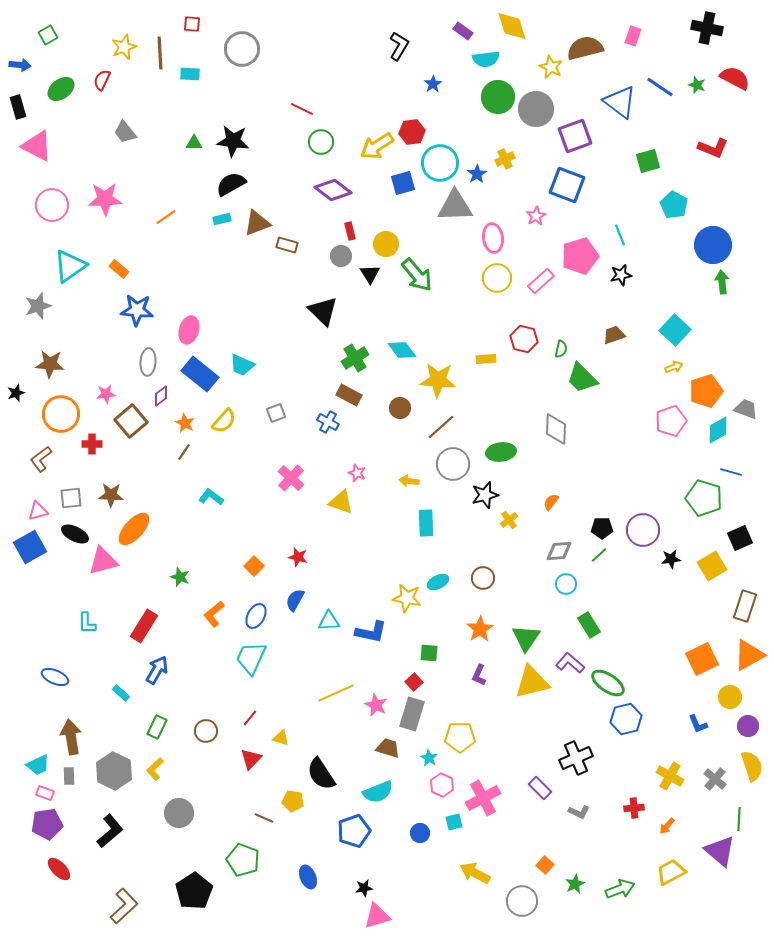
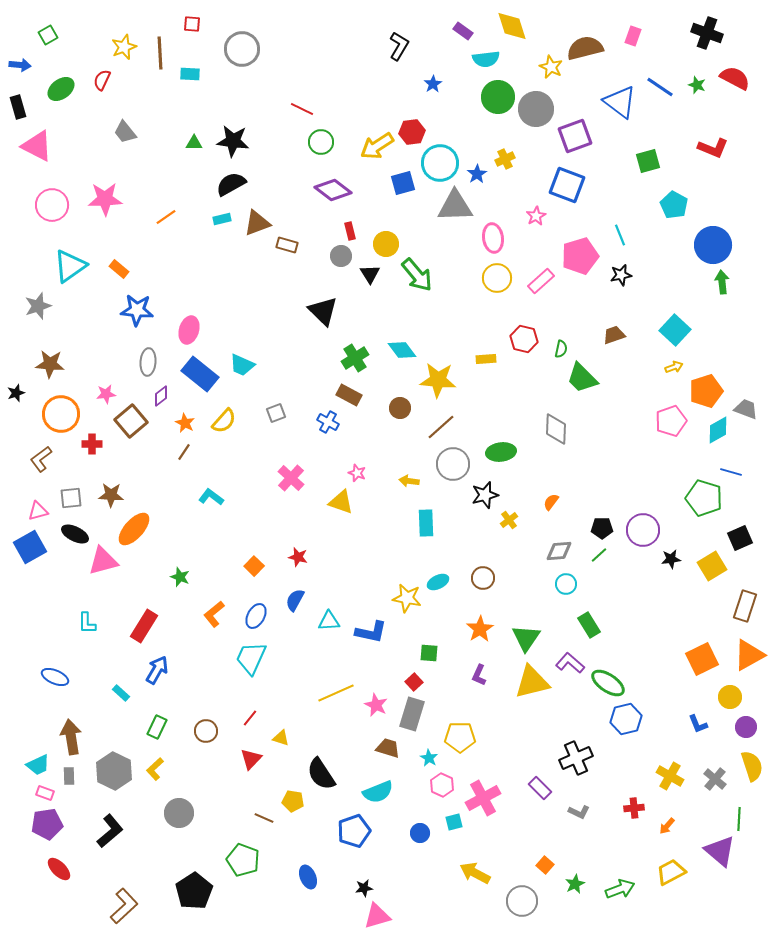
black cross at (707, 28): moved 5 px down; rotated 8 degrees clockwise
purple circle at (748, 726): moved 2 px left, 1 px down
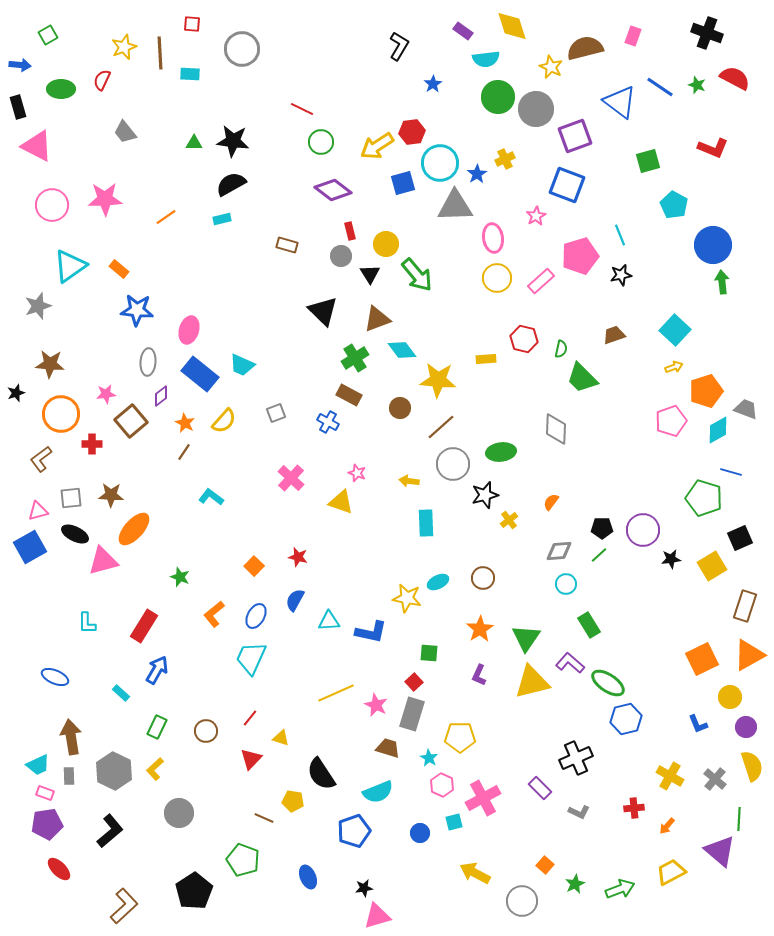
green ellipse at (61, 89): rotated 36 degrees clockwise
brown triangle at (257, 223): moved 120 px right, 96 px down
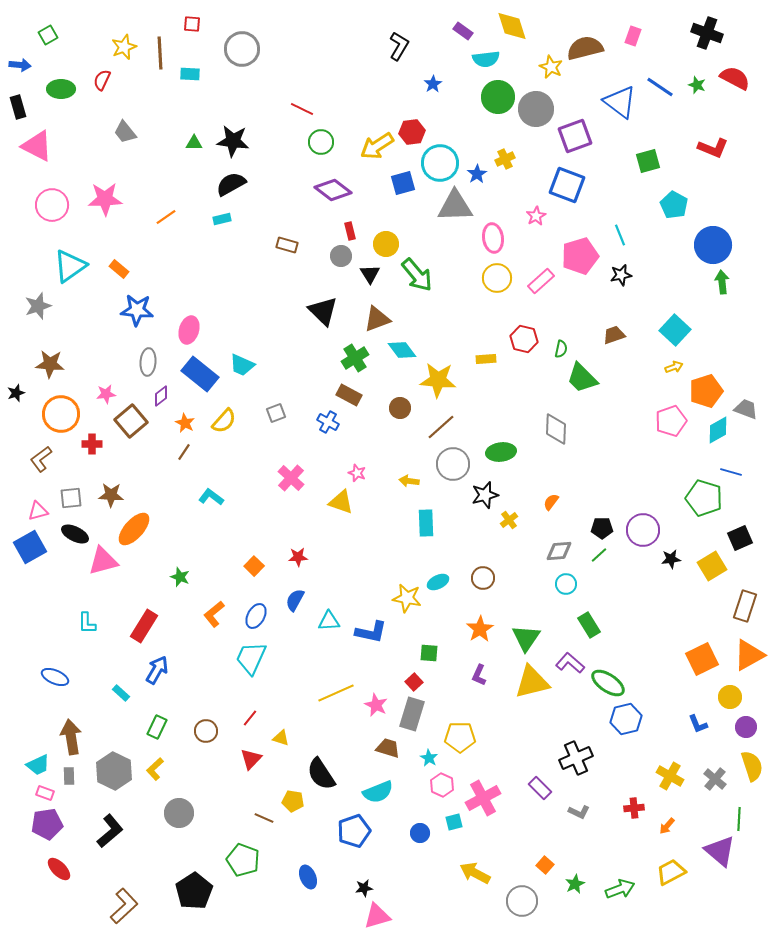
red star at (298, 557): rotated 18 degrees counterclockwise
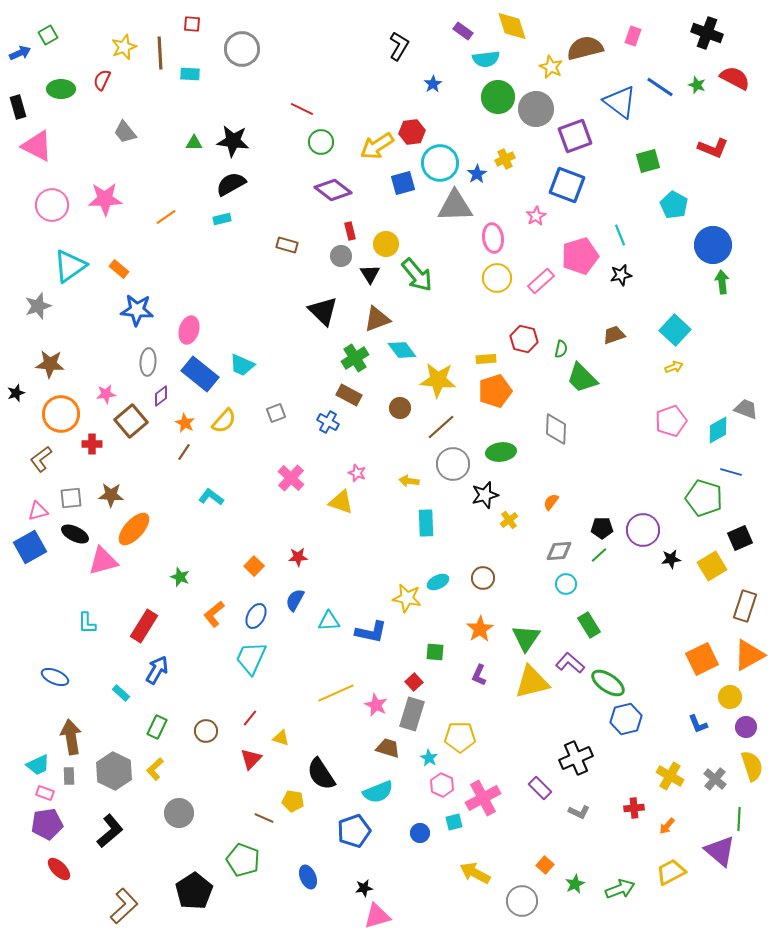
blue arrow at (20, 65): moved 12 px up; rotated 30 degrees counterclockwise
orange pentagon at (706, 391): moved 211 px left
green square at (429, 653): moved 6 px right, 1 px up
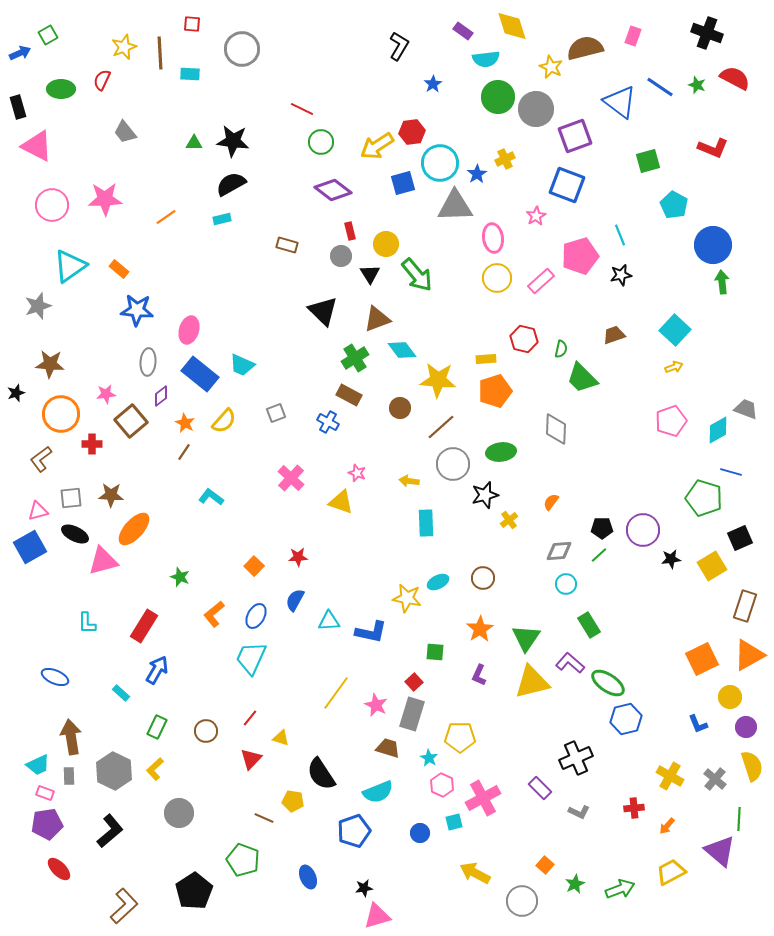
yellow line at (336, 693): rotated 30 degrees counterclockwise
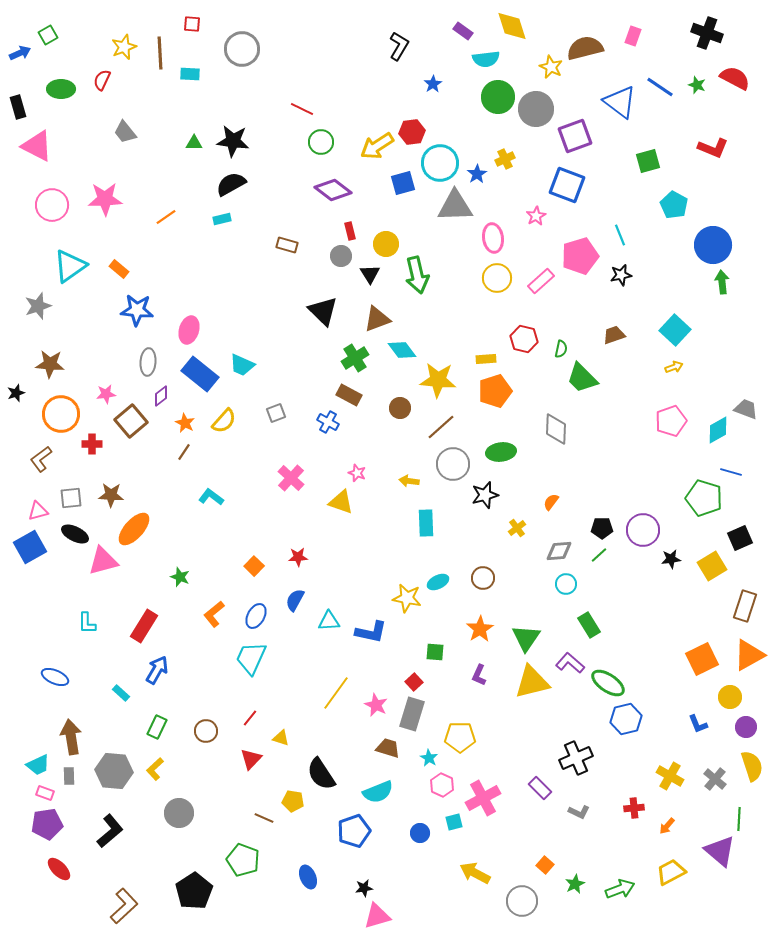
green arrow at (417, 275): rotated 27 degrees clockwise
yellow cross at (509, 520): moved 8 px right, 8 px down
gray hexagon at (114, 771): rotated 21 degrees counterclockwise
